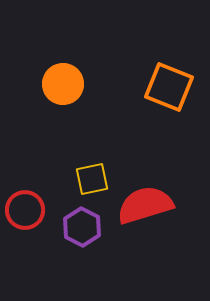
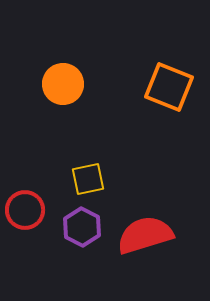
yellow square: moved 4 px left
red semicircle: moved 30 px down
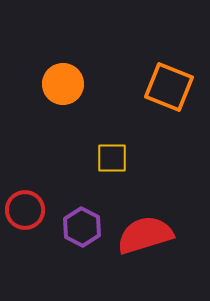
yellow square: moved 24 px right, 21 px up; rotated 12 degrees clockwise
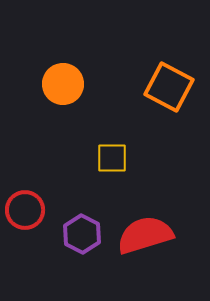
orange square: rotated 6 degrees clockwise
purple hexagon: moved 7 px down
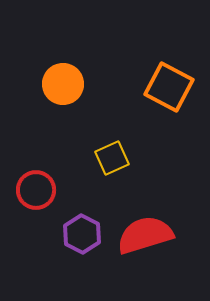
yellow square: rotated 24 degrees counterclockwise
red circle: moved 11 px right, 20 px up
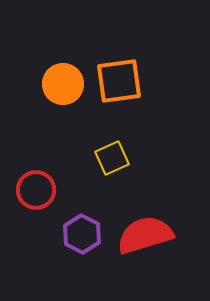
orange square: moved 50 px left, 6 px up; rotated 36 degrees counterclockwise
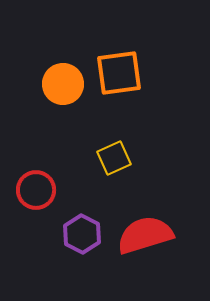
orange square: moved 8 px up
yellow square: moved 2 px right
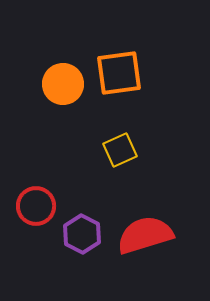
yellow square: moved 6 px right, 8 px up
red circle: moved 16 px down
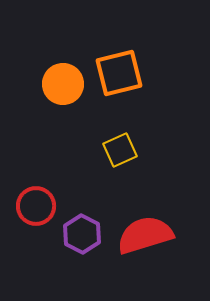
orange square: rotated 6 degrees counterclockwise
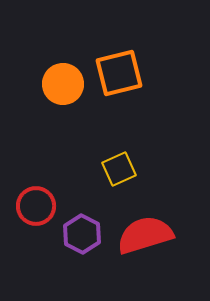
yellow square: moved 1 px left, 19 px down
